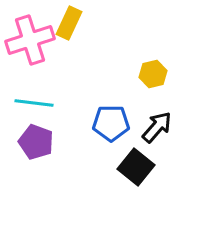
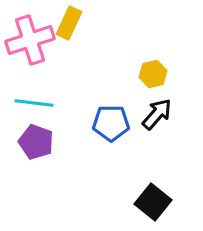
black arrow: moved 13 px up
black square: moved 17 px right, 35 px down
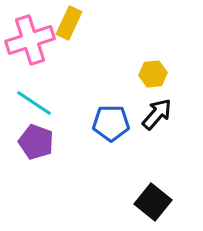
yellow hexagon: rotated 8 degrees clockwise
cyan line: rotated 27 degrees clockwise
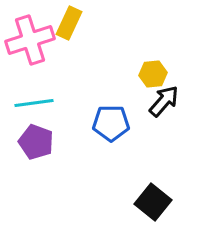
cyan line: rotated 42 degrees counterclockwise
black arrow: moved 7 px right, 13 px up
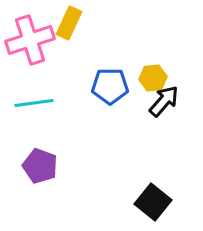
yellow hexagon: moved 4 px down
blue pentagon: moved 1 px left, 37 px up
purple pentagon: moved 4 px right, 24 px down
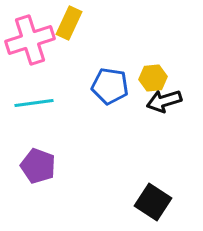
blue pentagon: rotated 9 degrees clockwise
black arrow: rotated 148 degrees counterclockwise
purple pentagon: moved 2 px left
black square: rotated 6 degrees counterclockwise
